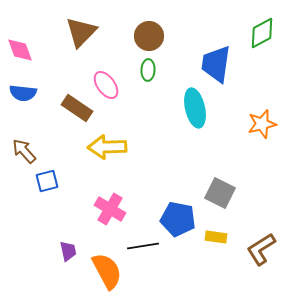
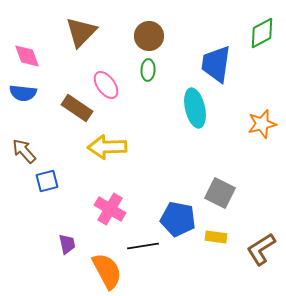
pink diamond: moved 7 px right, 6 px down
purple trapezoid: moved 1 px left, 7 px up
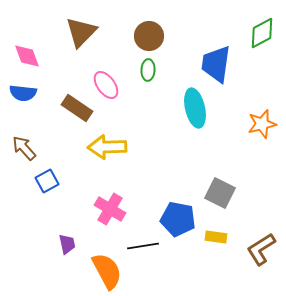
brown arrow: moved 3 px up
blue square: rotated 15 degrees counterclockwise
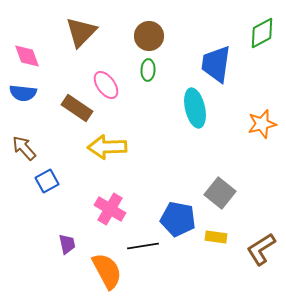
gray square: rotated 12 degrees clockwise
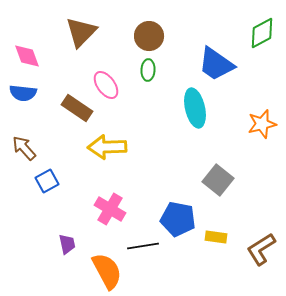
blue trapezoid: rotated 63 degrees counterclockwise
gray square: moved 2 px left, 13 px up
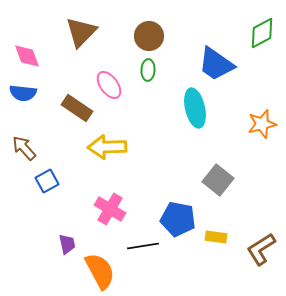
pink ellipse: moved 3 px right
orange semicircle: moved 7 px left
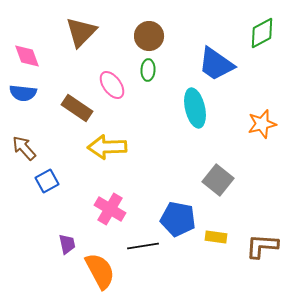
pink ellipse: moved 3 px right
brown L-shape: moved 1 px right, 3 px up; rotated 36 degrees clockwise
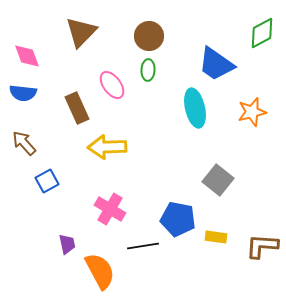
brown rectangle: rotated 32 degrees clockwise
orange star: moved 10 px left, 12 px up
brown arrow: moved 5 px up
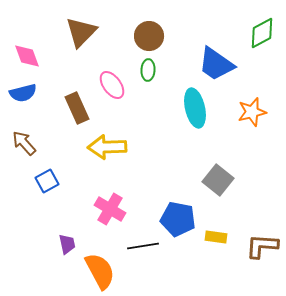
blue semicircle: rotated 20 degrees counterclockwise
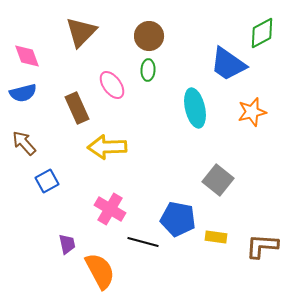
blue trapezoid: moved 12 px right
black line: moved 4 px up; rotated 24 degrees clockwise
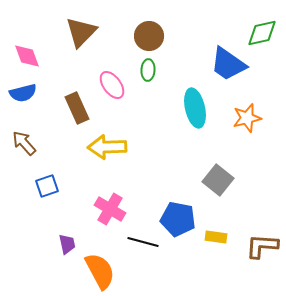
green diamond: rotated 16 degrees clockwise
orange star: moved 5 px left, 6 px down
blue square: moved 5 px down; rotated 10 degrees clockwise
